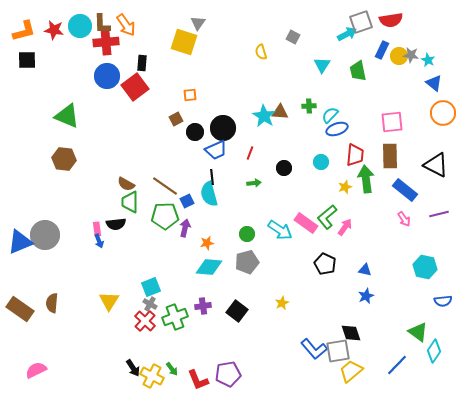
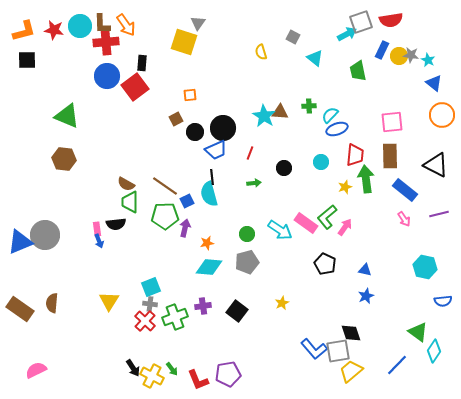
cyan triangle at (322, 65): moved 7 px left, 7 px up; rotated 24 degrees counterclockwise
orange circle at (443, 113): moved 1 px left, 2 px down
gray cross at (150, 304): rotated 24 degrees counterclockwise
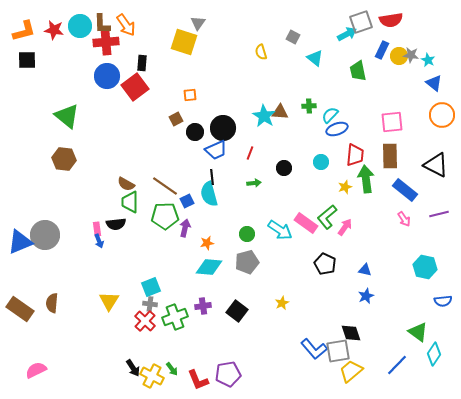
green triangle at (67, 116): rotated 16 degrees clockwise
cyan diamond at (434, 351): moved 3 px down
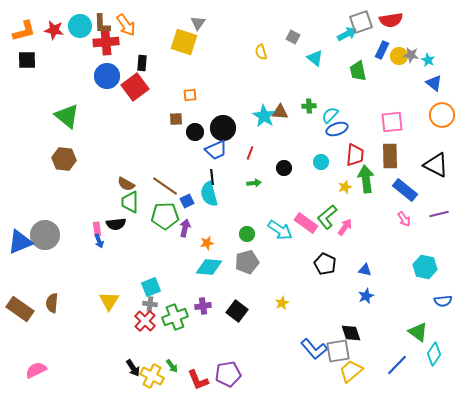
brown square at (176, 119): rotated 24 degrees clockwise
green arrow at (172, 369): moved 3 px up
